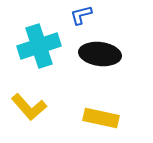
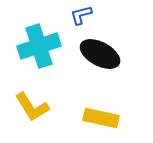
black ellipse: rotated 21 degrees clockwise
yellow L-shape: moved 3 px right; rotated 9 degrees clockwise
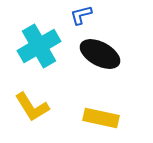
cyan cross: rotated 12 degrees counterclockwise
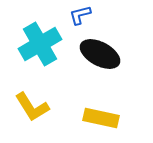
blue L-shape: moved 1 px left
cyan cross: moved 1 px right, 2 px up
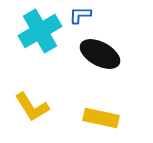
blue L-shape: rotated 15 degrees clockwise
cyan cross: moved 13 px up
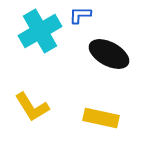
black ellipse: moved 9 px right
